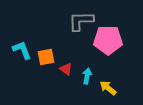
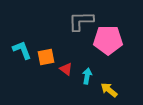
yellow arrow: moved 1 px right, 2 px down
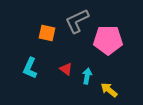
gray L-shape: moved 4 px left; rotated 24 degrees counterclockwise
cyan L-shape: moved 8 px right, 18 px down; rotated 135 degrees counterclockwise
orange square: moved 1 px right, 24 px up; rotated 24 degrees clockwise
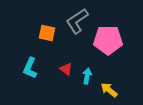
gray L-shape: rotated 8 degrees counterclockwise
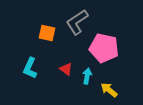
gray L-shape: moved 1 px down
pink pentagon: moved 4 px left, 8 px down; rotated 12 degrees clockwise
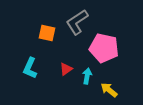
red triangle: rotated 48 degrees clockwise
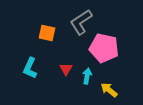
gray L-shape: moved 4 px right
red triangle: rotated 24 degrees counterclockwise
